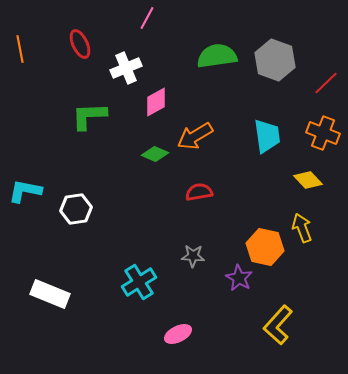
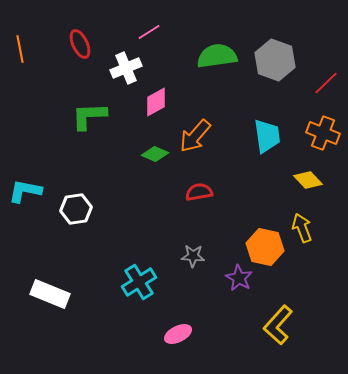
pink line: moved 2 px right, 14 px down; rotated 30 degrees clockwise
orange arrow: rotated 18 degrees counterclockwise
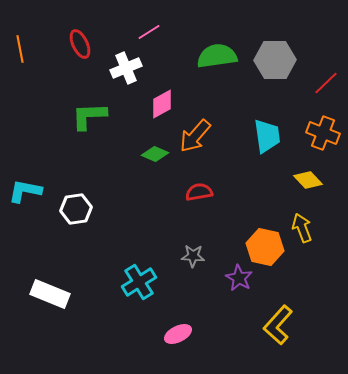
gray hexagon: rotated 21 degrees counterclockwise
pink diamond: moved 6 px right, 2 px down
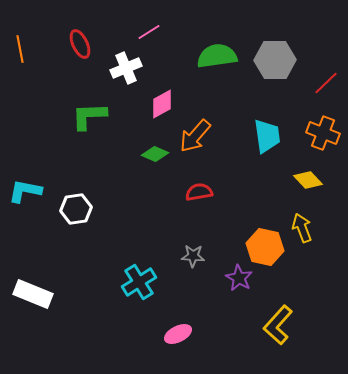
white rectangle: moved 17 px left
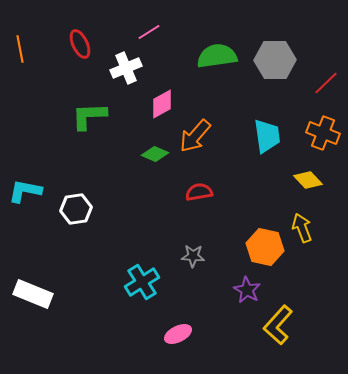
purple star: moved 8 px right, 12 px down
cyan cross: moved 3 px right
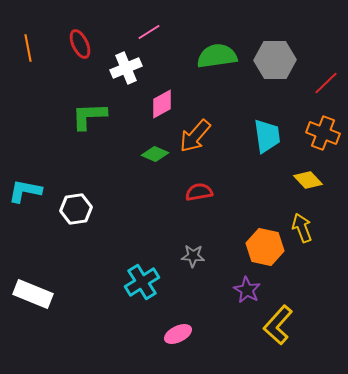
orange line: moved 8 px right, 1 px up
